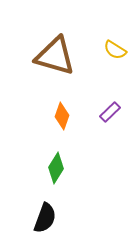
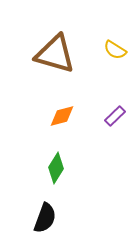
brown triangle: moved 2 px up
purple rectangle: moved 5 px right, 4 px down
orange diamond: rotated 56 degrees clockwise
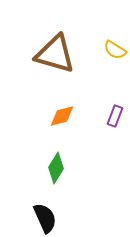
purple rectangle: rotated 25 degrees counterclockwise
black semicircle: rotated 44 degrees counterclockwise
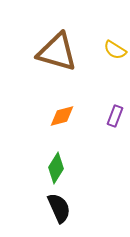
brown triangle: moved 2 px right, 2 px up
black semicircle: moved 14 px right, 10 px up
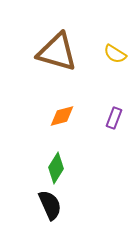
yellow semicircle: moved 4 px down
purple rectangle: moved 1 px left, 2 px down
black semicircle: moved 9 px left, 3 px up
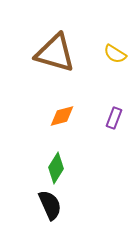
brown triangle: moved 2 px left, 1 px down
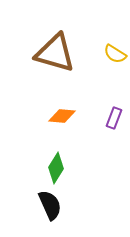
orange diamond: rotated 20 degrees clockwise
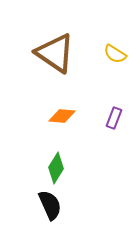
brown triangle: rotated 18 degrees clockwise
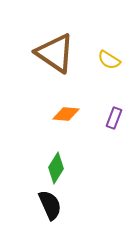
yellow semicircle: moved 6 px left, 6 px down
orange diamond: moved 4 px right, 2 px up
